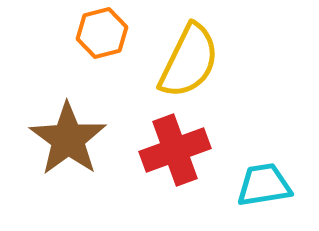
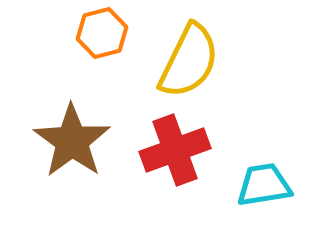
brown star: moved 4 px right, 2 px down
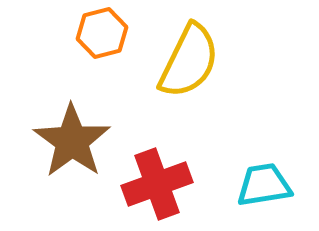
red cross: moved 18 px left, 34 px down
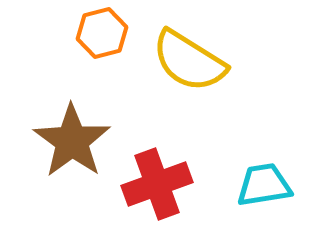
yellow semicircle: rotated 96 degrees clockwise
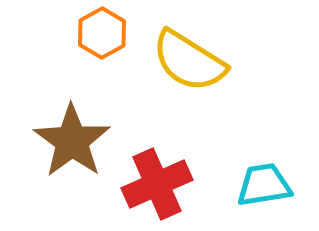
orange hexagon: rotated 15 degrees counterclockwise
red cross: rotated 4 degrees counterclockwise
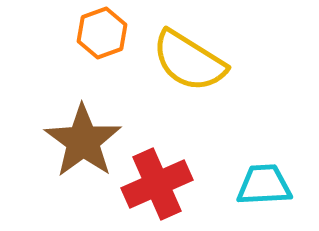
orange hexagon: rotated 9 degrees clockwise
brown star: moved 11 px right
cyan trapezoid: rotated 6 degrees clockwise
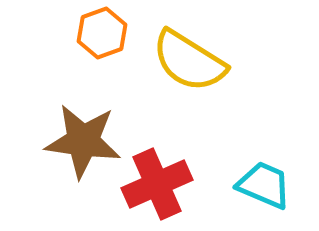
brown star: rotated 28 degrees counterclockwise
cyan trapezoid: rotated 26 degrees clockwise
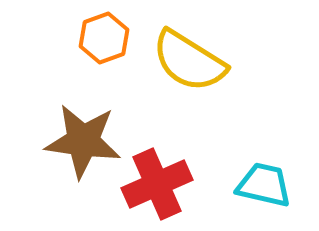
orange hexagon: moved 2 px right, 5 px down
cyan trapezoid: rotated 10 degrees counterclockwise
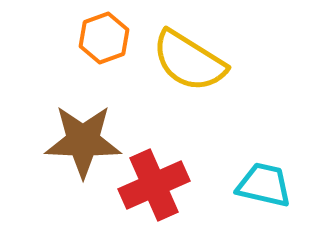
brown star: rotated 6 degrees counterclockwise
red cross: moved 3 px left, 1 px down
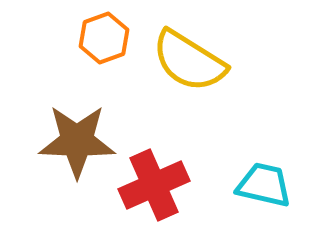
brown star: moved 6 px left
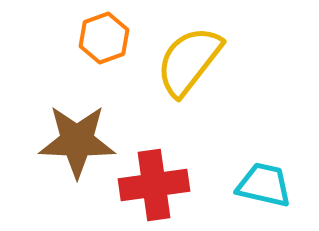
yellow semicircle: rotated 96 degrees clockwise
red cross: rotated 16 degrees clockwise
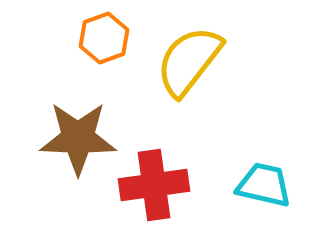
brown star: moved 1 px right, 3 px up
